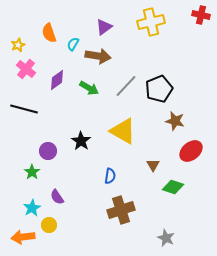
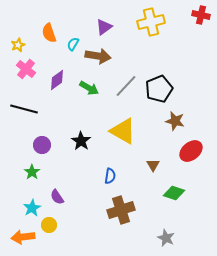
purple circle: moved 6 px left, 6 px up
green diamond: moved 1 px right, 6 px down
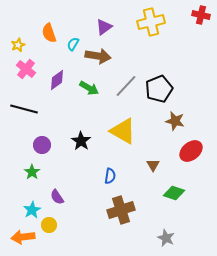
cyan star: moved 2 px down
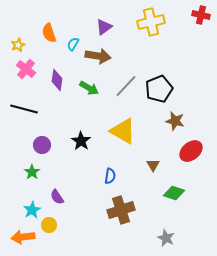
purple diamond: rotated 45 degrees counterclockwise
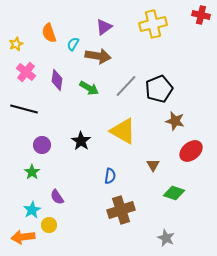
yellow cross: moved 2 px right, 2 px down
yellow star: moved 2 px left, 1 px up
pink cross: moved 3 px down
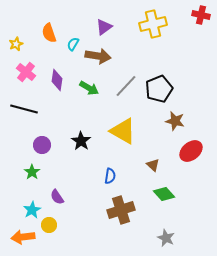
brown triangle: rotated 16 degrees counterclockwise
green diamond: moved 10 px left, 1 px down; rotated 30 degrees clockwise
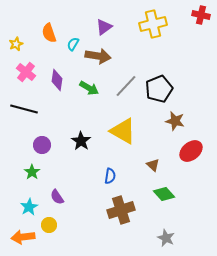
cyan star: moved 3 px left, 3 px up
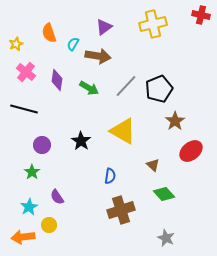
brown star: rotated 24 degrees clockwise
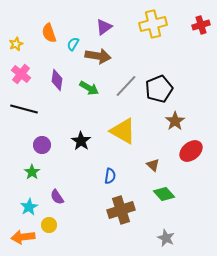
red cross: moved 10 px down; rotated 30 degrees counterclockwise
pink cross: moved 5 px left, 2 px down
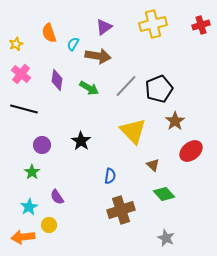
yellow triangle: moved 10 px right; rotated 16 degrees clockwise
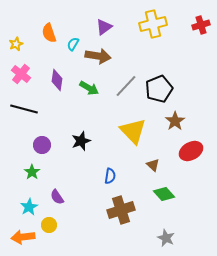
black star: rotated 18 degrees clockwise
red ellipse: rotated 10 degrees clockwise
